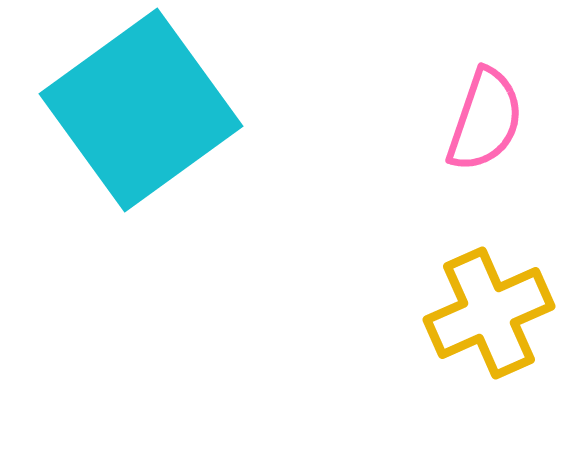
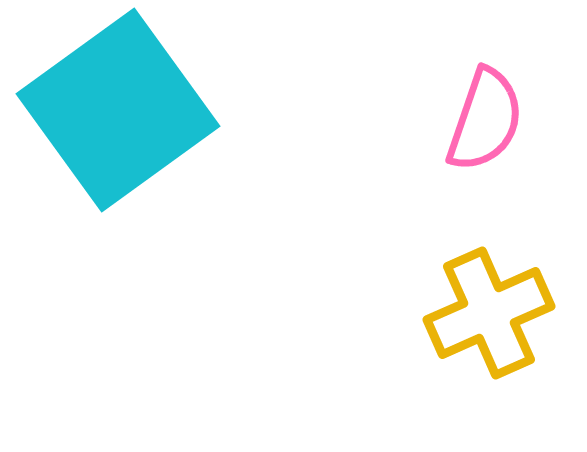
cyan square: moved 23 px left
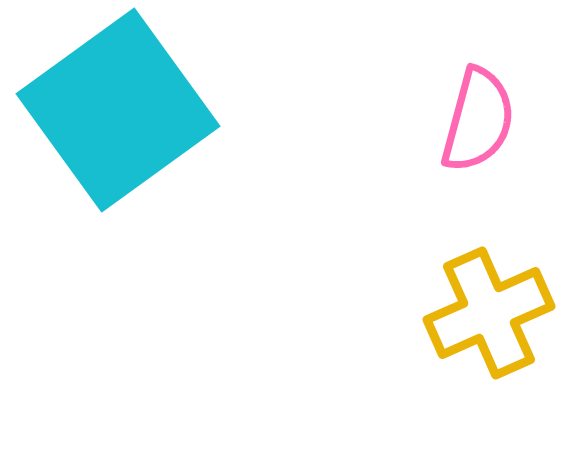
pink semicircle: moved 7 px left; rotated 4 degrees counterclockwise
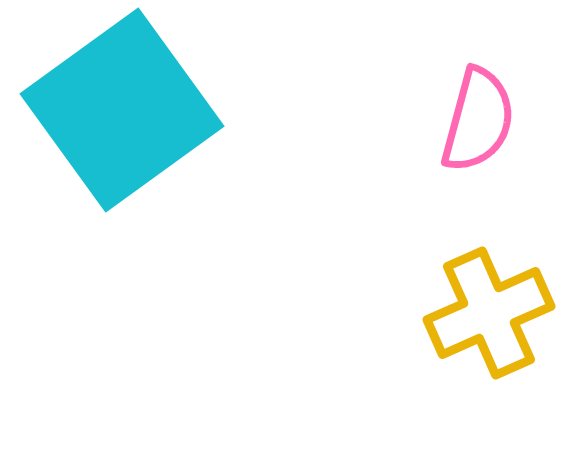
cyan square: moved 4 px right
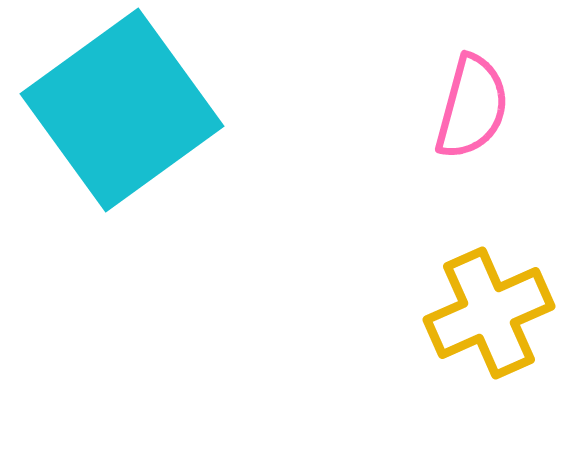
pink semicircle: moved 6 px left, 13 px up
